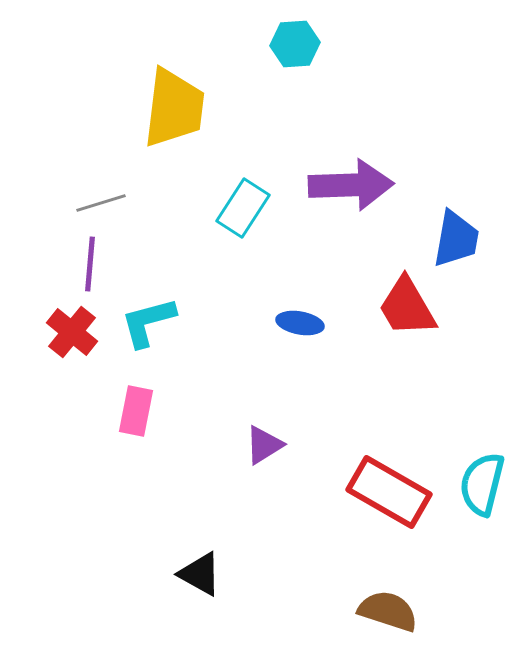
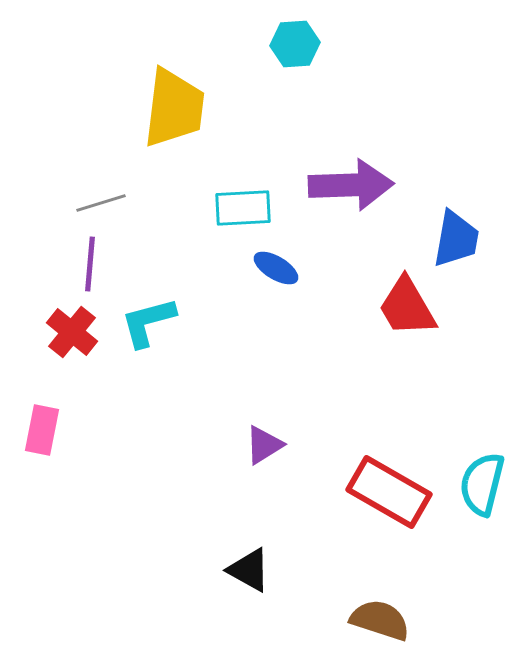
cyan rectangle: rotated 54 degrees clockwise
blue ellipse: moved 24 px left, 55 px up; rotated 21 degrees clockwise
pink rectangle: moved 94 px left, 19 px down
black triangle: moved 49 px right, 4 px up
brown semicircle: moved 8 px left, 9 px down
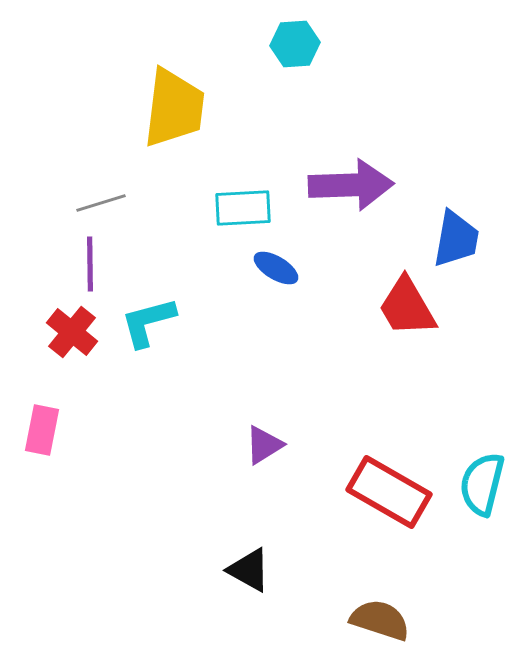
purple line: rotated 6 degrees counterclockwise
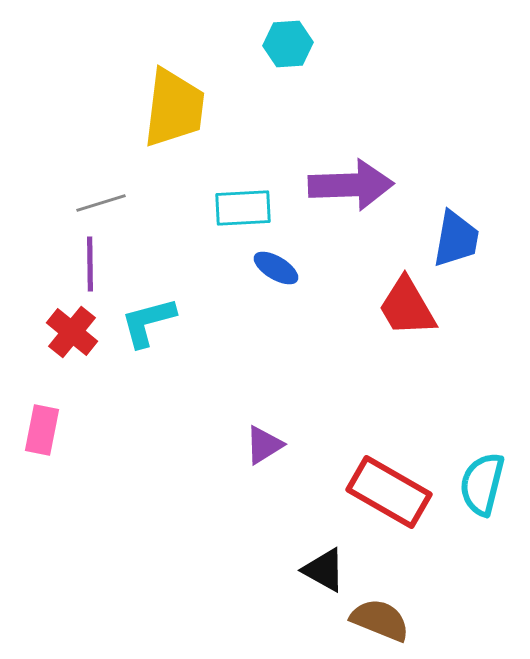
cyan hexagon: moved 7 px left
black triangle: moved 75 px right
brown semicircle: rotated 4 degrees clockwise
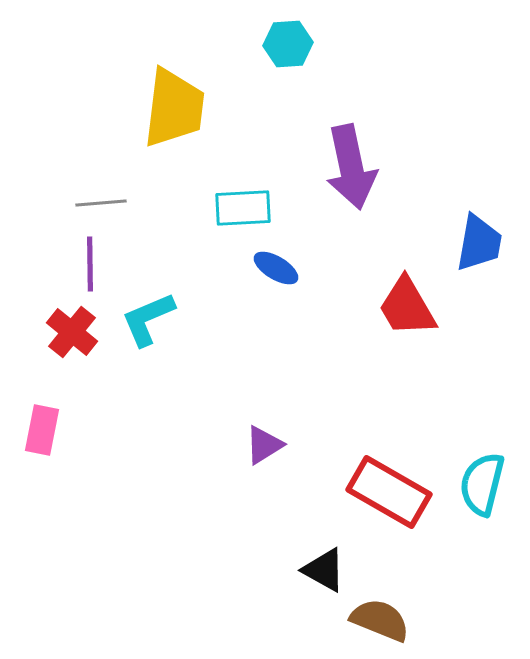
purple arrow: moved 18 px up; rotated 80 degrees clockwise
gray line: rotated 12 degrees clockwise
blue trapezoid: moved 23 px right, 4 px down
cyan L-shape: moved 3 px up; rotated 8 degrees counterclockwise
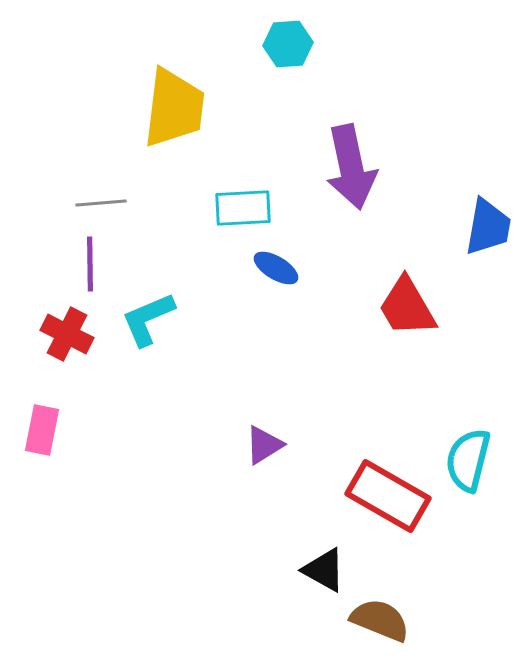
blue trapezoid: moved 9 px right, 16 px up
red cross: moved 5 px left, 2 px down; rotated 12 degrees counterclockwise
cyan semicircle: moved 14 px left, 24 px up
red rectangle: moved 1 px left, 4 px down
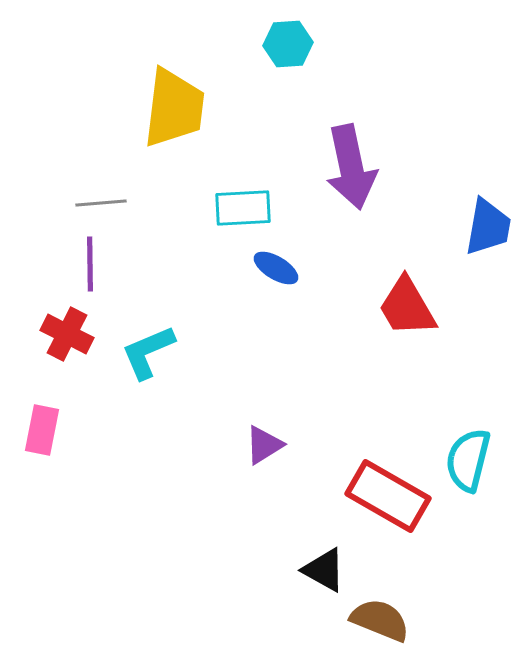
cyan L-shape: moved 33 px down
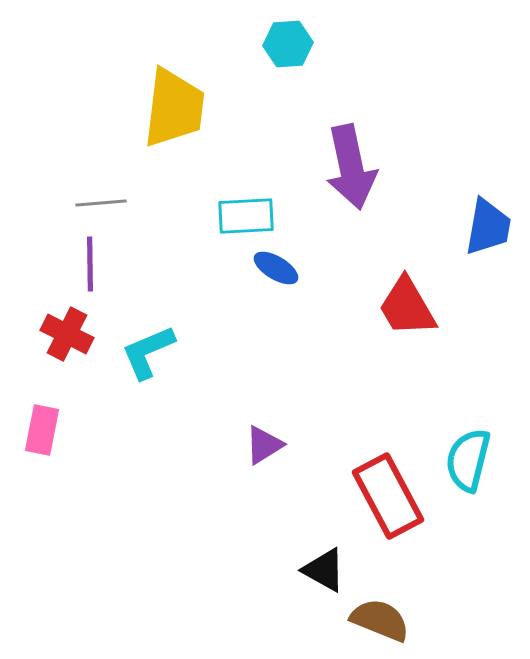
cyan rectangle: moved 3 px right, 8 px down
red rectangle: rotated 32 degrees clockwise
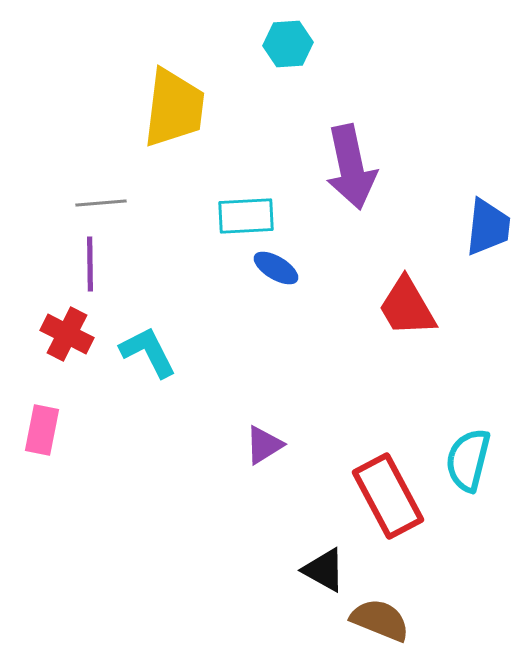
blue trapezoid: rotated 4 degrees counterclockwise
cyan L-shape: rotated 86 degrees clockwise
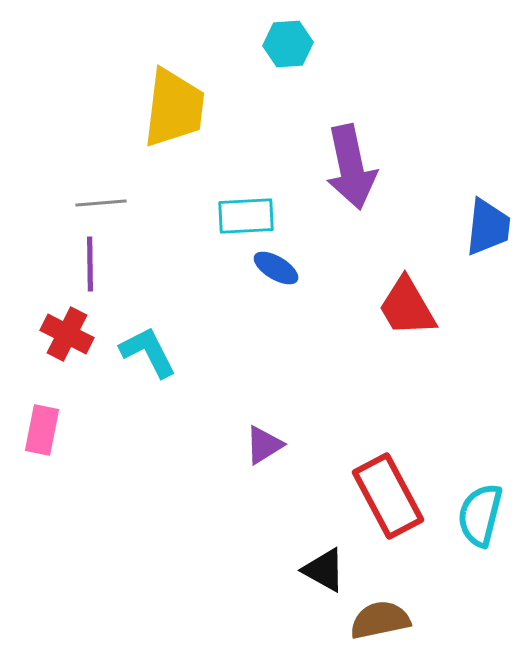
cyan semicircle: moved 12 px right, 55 px down
brown semicircle: rotated 34 degrees counterclockwise
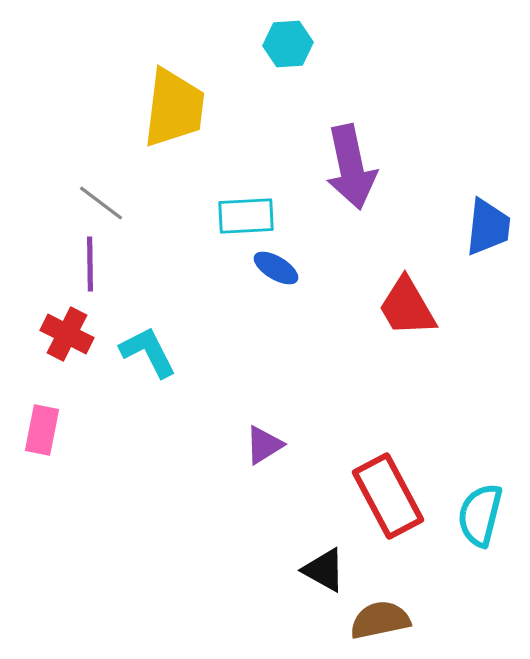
gray line: rotated 42 degrees clockwise
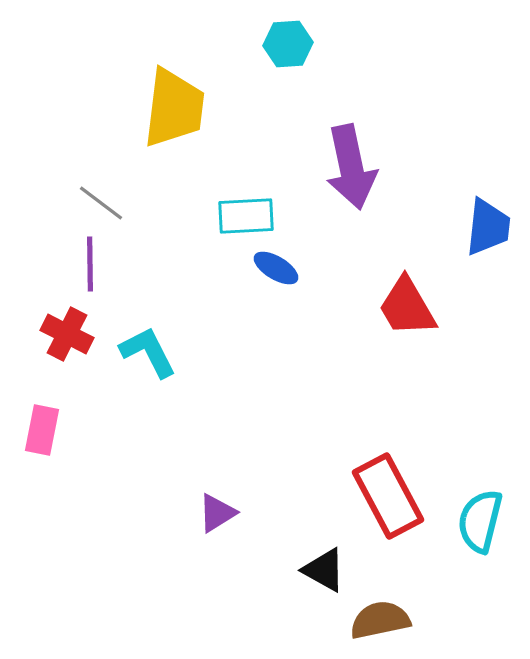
purple triangle: moved 47 px left, 68 px down
cyan semicircle: moved 6 px down
